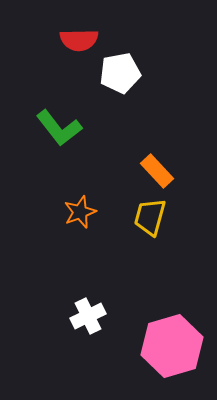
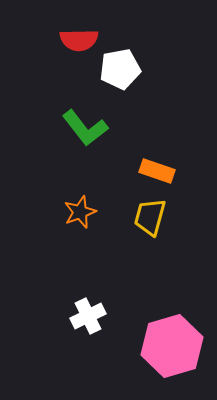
white pentagon: moved 4 px up
green L-shape: moved 26 px right
orange rectangle: rotated 28 degrees counterclockwise
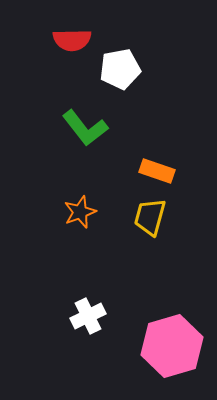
red semicircle: moved 7 px left
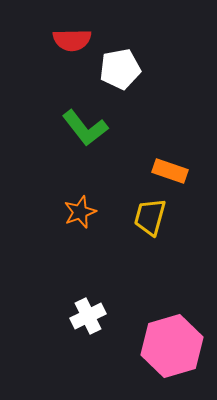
orange rectangle: moved 13 px right
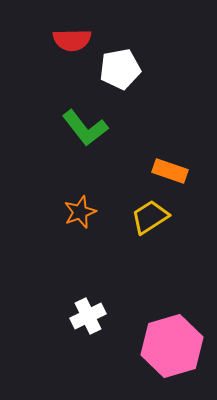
yellow trapezoid: rotated 42 degrees clockwise
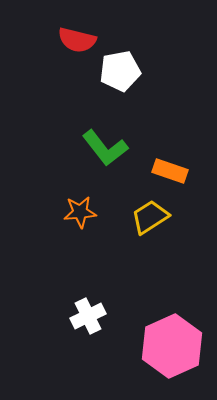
red semicircle: moved 5 px right; rotated 15 degrees clockwise
white pentagon: moved 2 px down
green L-shape: moved 20 px right, 20 px down
orange star: rotated 16 degrees clockwise
pink hexagon: rotated 8 degrees counterclockwise
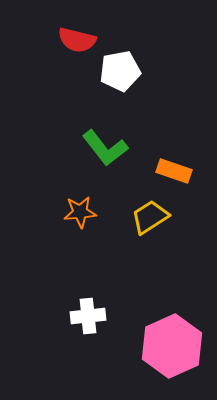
orange rectangle: moved 4 px right
white cross: rotated 20 degrees clockwise
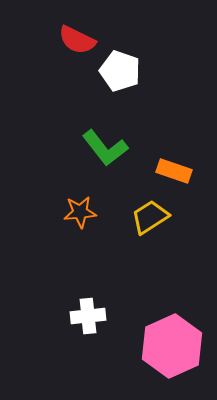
red semicircle: rotated 12 degrees clockwise
white pentagon: rotated 30 degrees clockwise
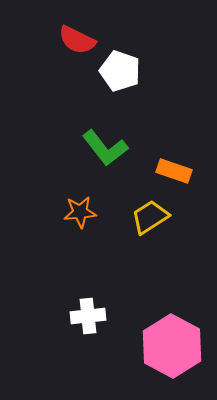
pink hexagon: rotated 8 degrees counterclockwise
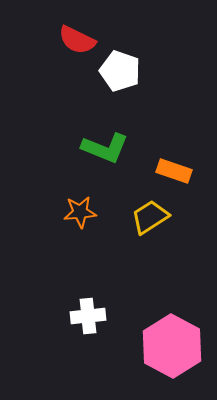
green L-shape: rotated 30 degrees counterclockwise
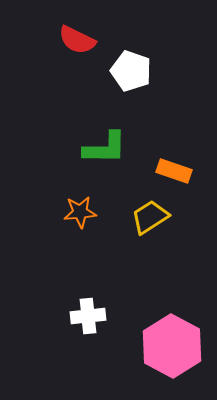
white pentagon: moved 11 px right
green L-shape: rotated 21 degrees counterclockwise
